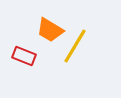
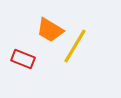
red rectangle: moved 1 px left, 3 px down
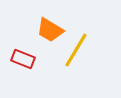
yellow line: moved 1 px right, 4 px down
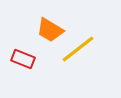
yellow line: moved 2 px right, 1 px up; rotated 21 degrees clockwise
